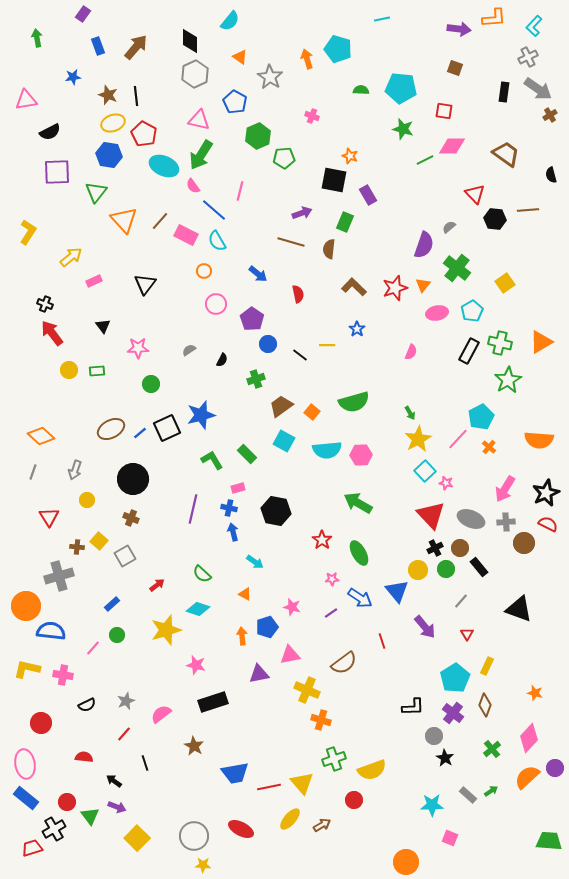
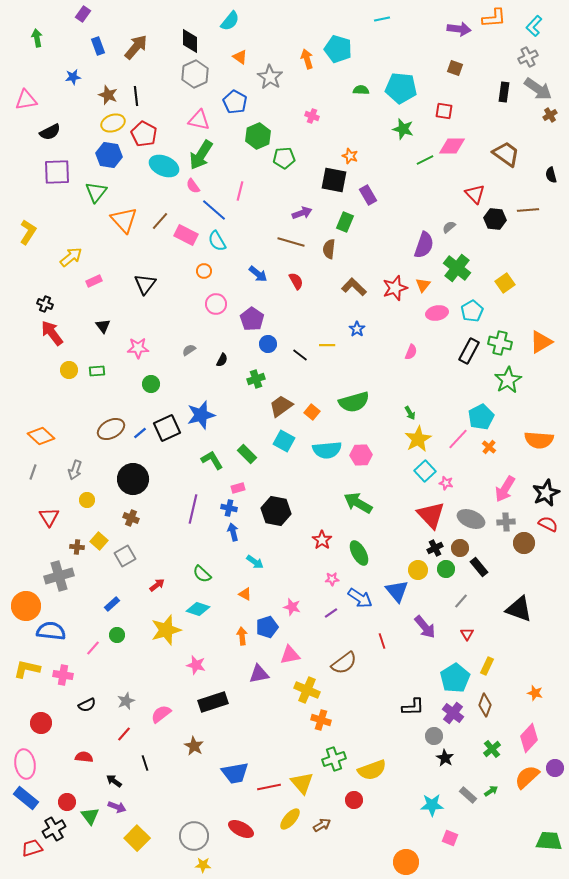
red semicircle at (298, 294): moved 2 px left, 13 px up; rotated 18 degrees counterclockwise
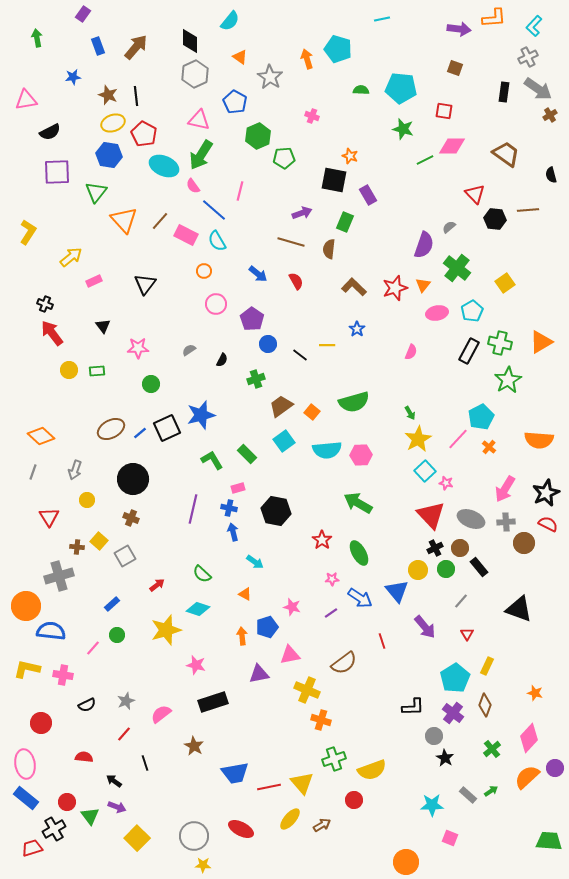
cyan square at (284, 441): rotated 25 degrees clockwise
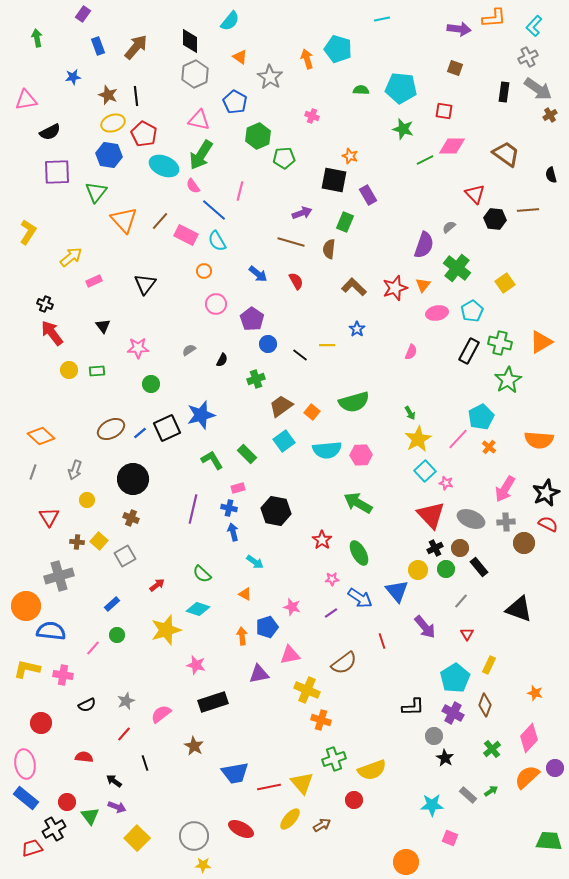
brown cross at (77, 547): moved 5 px up
yellow rectangle at (487, 666): moved 2 px right, 1 px up
purple cross at (453, 713): rotated 10 degrees counterclockwise
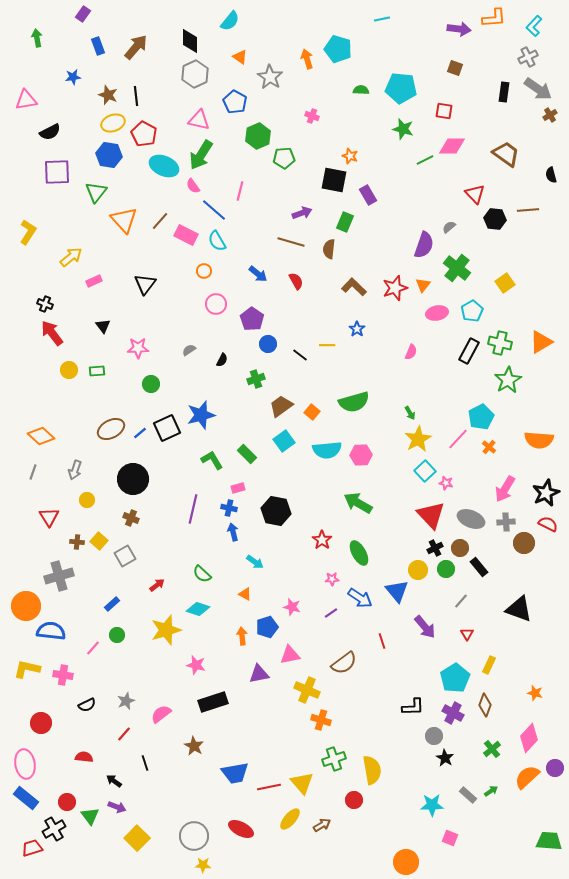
yellow semicircle at (372, 770): rotated 80 degrees counterclockwise
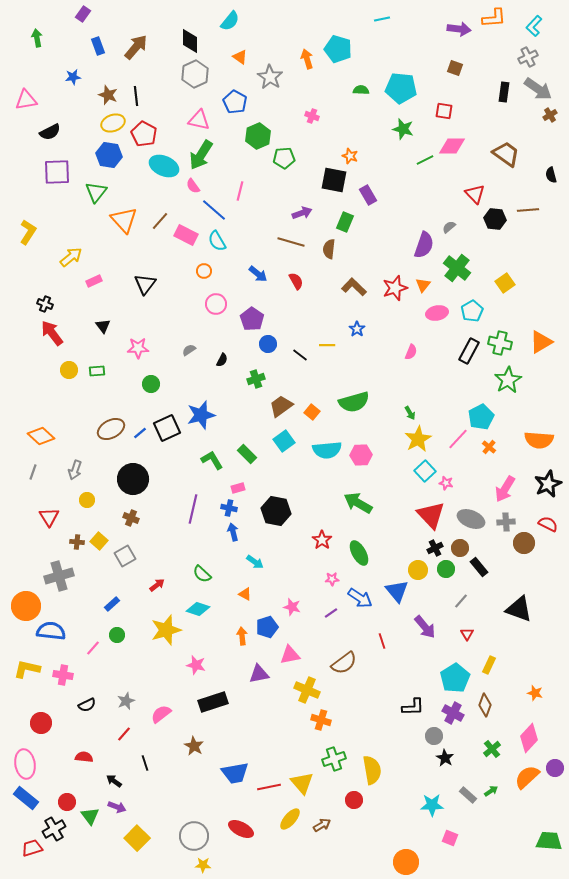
black star at (546, 493): moved 2 px right, 9 px up
